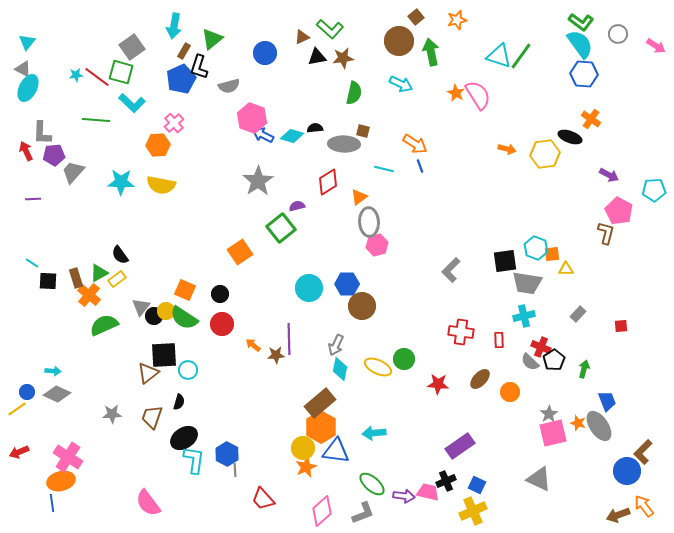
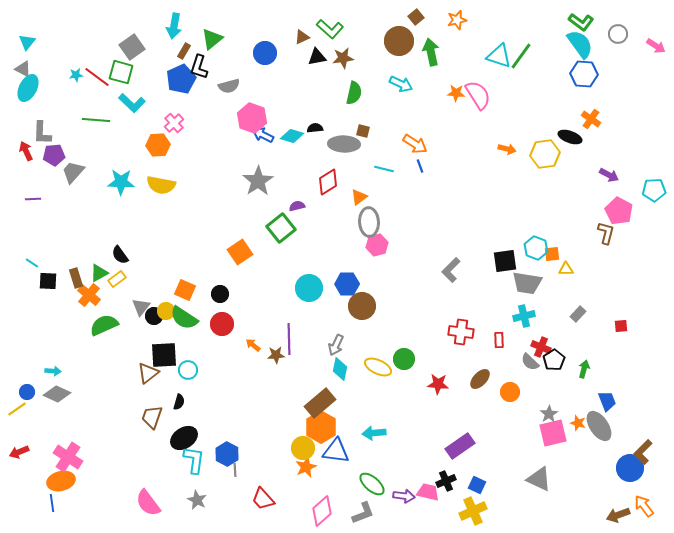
orange star at (456, 93): rotated 24 degrees counterclockwise
gray star at (112, 414): moved 85 px right, 86 px down; rotated 30 degrees clockwise
blue circle at (627, 471): moved 3 px right, 3 px up
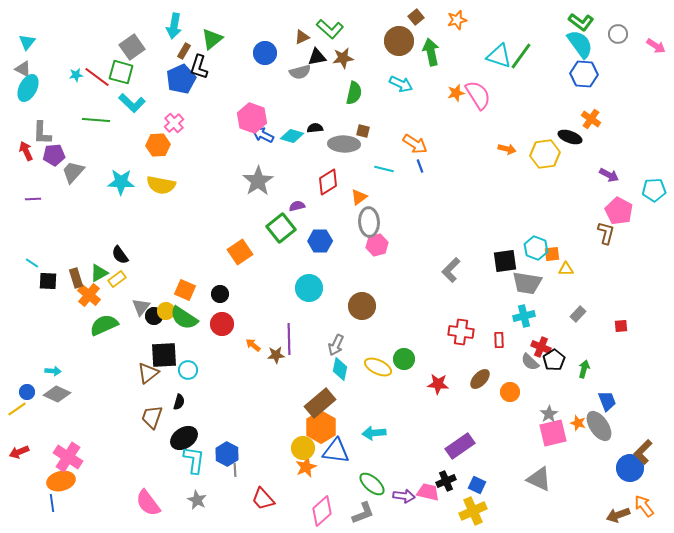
gray semicircle at (229, 86): moved 71 px right, 14 px up
orange star at (456, 93): rotated 18 degrees counterclockwise
blue hexagon at (347, 284): moved 27 px left, 43 px up
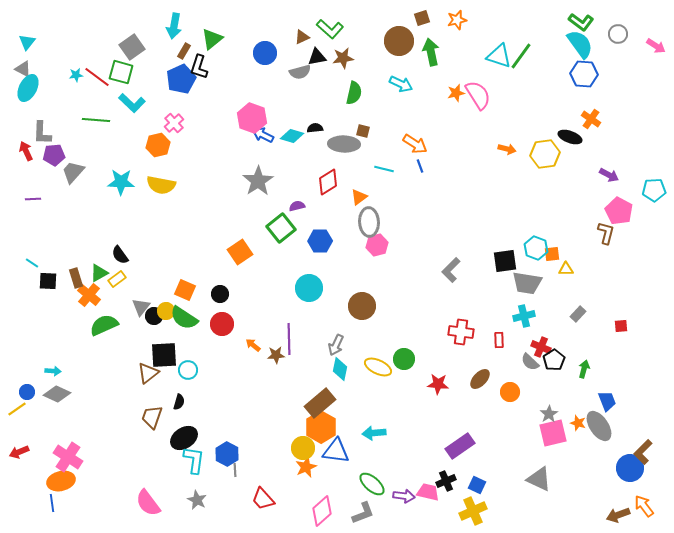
brown square at (416, 17): moved 6 px right, 1 px down; rotated 21 degrees clockwise
orange hexagon at (158, 145): rotated 10 degrees counterclockwise
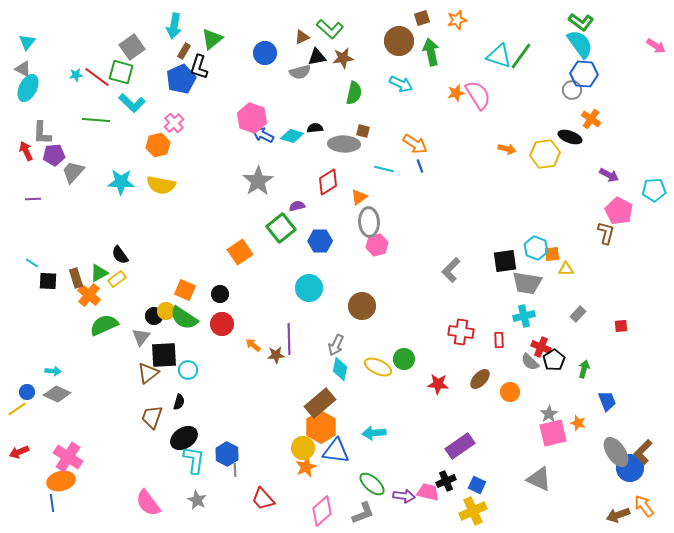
gray circle at (618, 34): moved 46 px left, 56 px down
gray triangle at (141, 307): moved 30 px down
gray ellipse at (599, 426): moved 17 px right, 26 px down
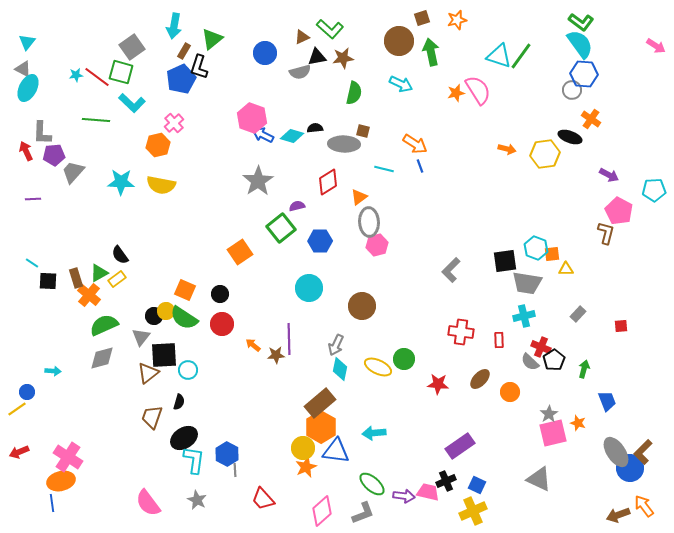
pink semicircle at (478, 95): moved 5 px up
gray diamond at (57, 394): moved 45 px right, 36 px up; rotated 40 degrees counterclockwise
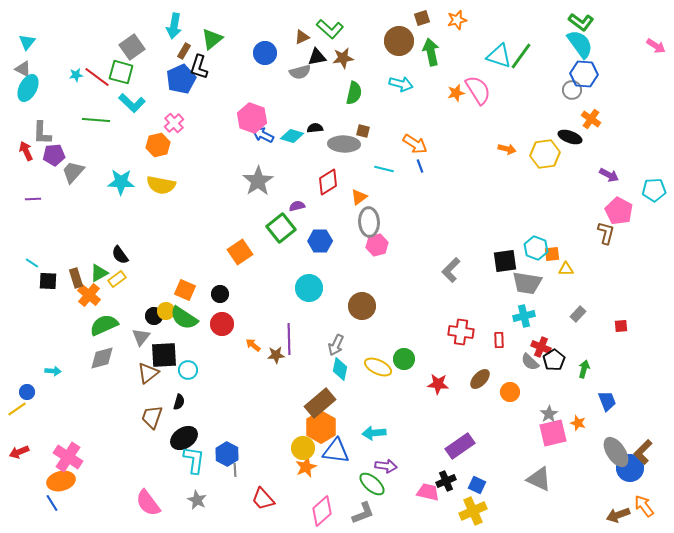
cyan arrow at (401, 84): rotated 10 degrees counterclockwise
purple arrow at (404, 496): moved 18 px left, 30 px up
blue line at (52, 503): rotated 24 degrees counterclockwise
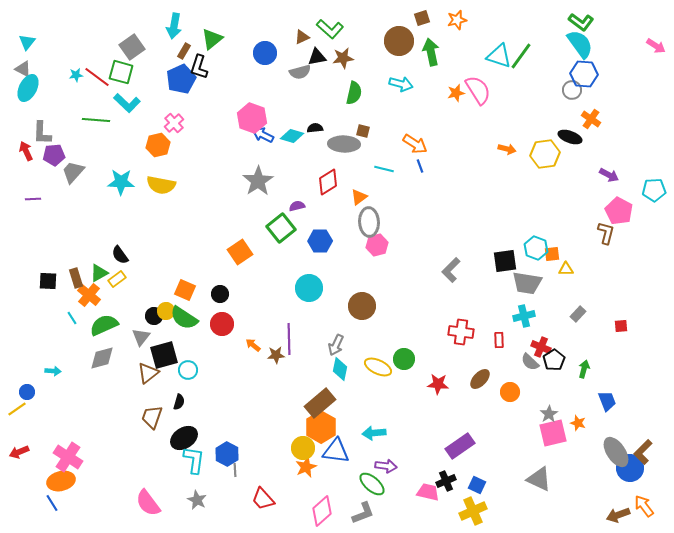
cyan L-shape at (132, 103): moved 5 px left
cyan line at (32, 263): moved 40 px right, 55 px down; rotated 24 degrees clockwise
black square at (164, 355): rotated 12 degrees counterclockwise
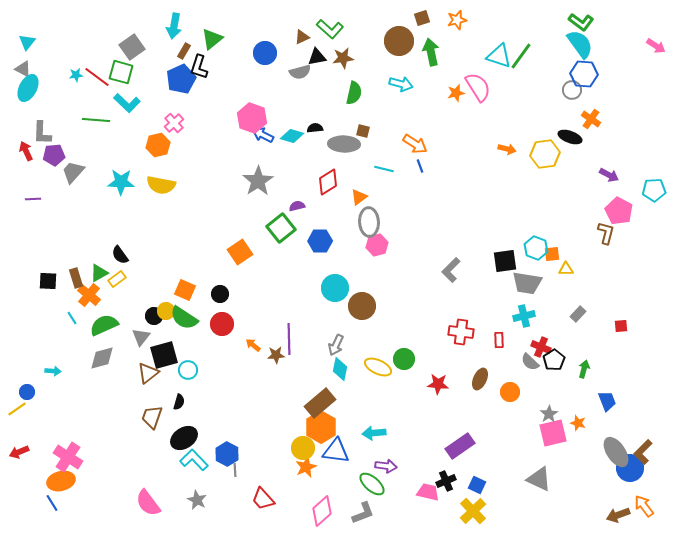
pink semicircle at (478, 90): moved 3 px up
cyan circle at (309, 288): moved 26 px right
brown ellipse at (480, 379): rotated 20 degrees counterclockwise
cyan L-shape at (194, 460): rotated 52 degrees counterclockwise
yellow cross at (473, 511): rotated 20 degrees counterclockwise
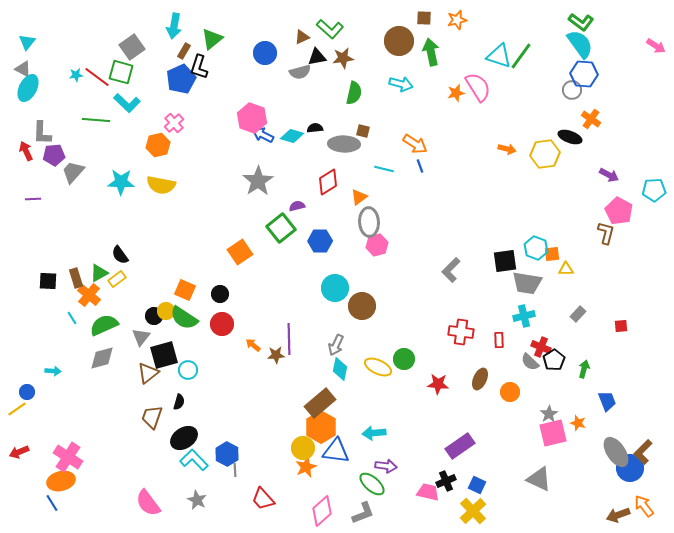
brown square at (422, 18): moved 2 px right; rotated 21 degrees clockwise
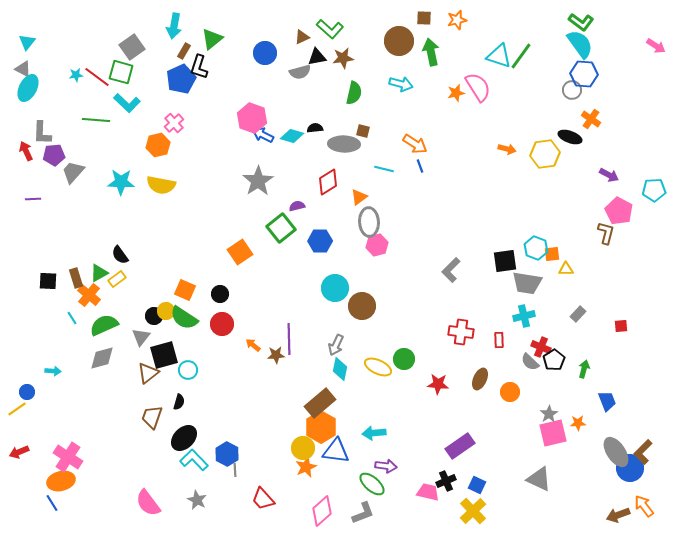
orange star at (578, 423): rotated 21 degrees counterclockwise
black ellipse at (184, 438): rotated 12 degrees counterclockwise
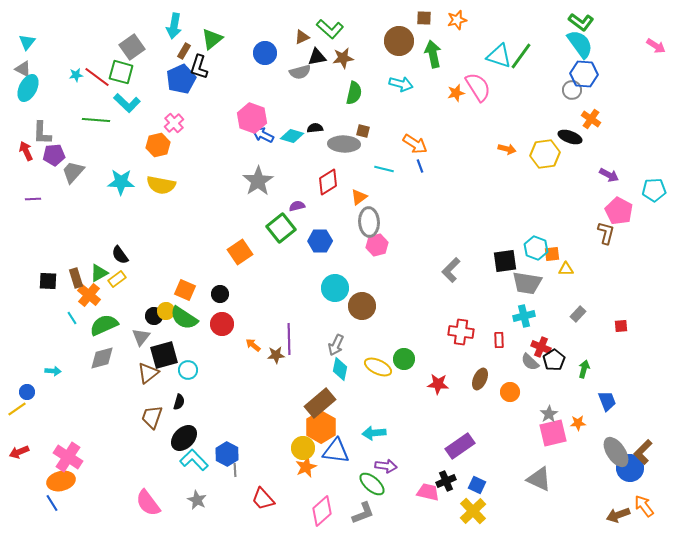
green arrow at (431, 52): moved 2 px right, 2 px down
